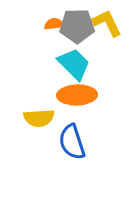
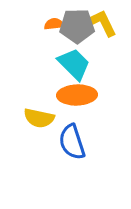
yellow L-shape: moved 5 px left
yellow semicircle: rotated 16 degrees clockwise
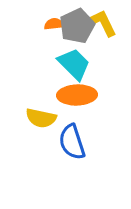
gray pentagon: rotated 24 degrees counterclockwise
yellow semicircle: moved 2 px right
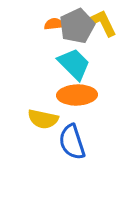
yellow semicircle: moved 2 px right, 1 px down
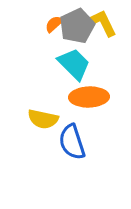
orange semicircle: rotated 36 degrees counterclockwise
orange ellipse: moved 12 px right, 2 px down
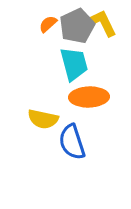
orange semicircle: moved 6 px left
cyan trapezoid: rotated 30 degrees clockwise
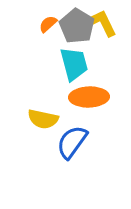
gray pentagon: rotated 16 degrees counterclockwise
blue semicircle: rotated 54 degrees clockwise
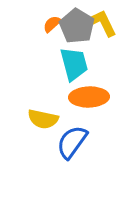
orange semicircle: moved 4 px right
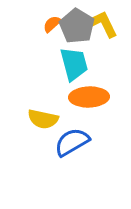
yellow L-shape: moved 1 px right, 1 px down
blue semicircle: rotated 24 degrees clockwise
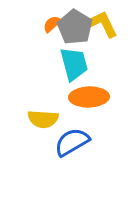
gray pentagon: moved 2 px left, 1 px down
yellow semicircle: rotated 8 degrees counterclockwise
